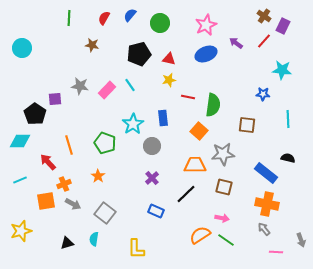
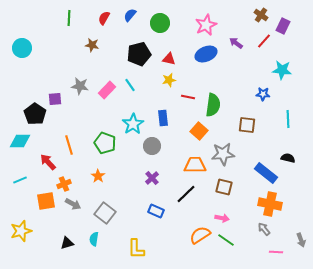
brown cross at (264, 16): moved 3 px left, 1 px up
orange cross at (267, 204): moved 3 px right
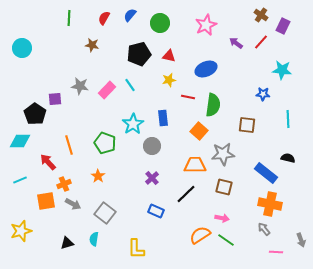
red line at (264, 41): moved 3 px left, 1 px down
blue ellipse at (206, 54): moved 15 px down
red triangle at (169, 59): moved 3 px up
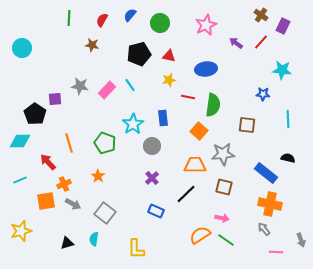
red semicircle at (104, 18): moved 2 px left, 2 px down
blue ellipse at (206, 69): rotated 15 degrees clockwise
orange line at (69, 145): moved 2 px up
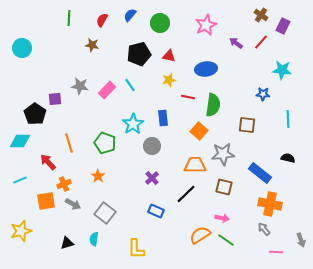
blue rectangle at (266, 173): moved 6 px left
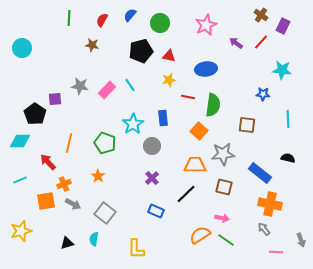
black pentagon at (139, 54): moved 2 px right, 3 px up
orange line at (69, 143): rotated 30 degrees clockwise
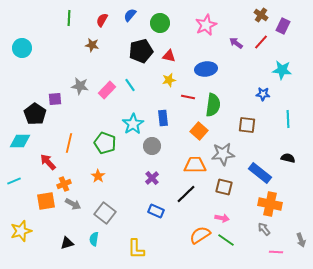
cyan line at (20, 180): moved 6 px left, 1 px down
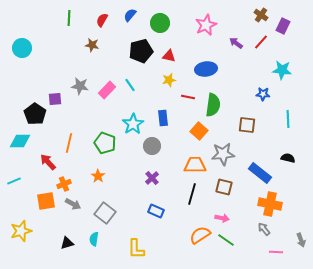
black line at (186, 194): moved 6 px right; rotated 30 degrees counterclockwise
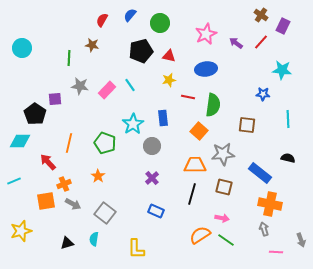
green line at (69, 18): moved 40 px down
pink star at (206, 25): moved 9 px down
gray arrow at (264, 229): rotated 24 degrees clockwise
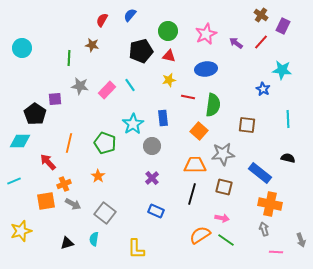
green circle at (160, 23): moved 8 px right, 8 px down
blue star at (263, 94): moved 5 px up; rotated 24 degrees clockwise
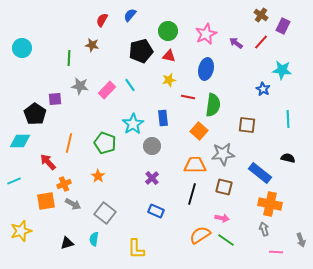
blue ellipse at (206, 69): rotated 70 degrees counterclockwise
